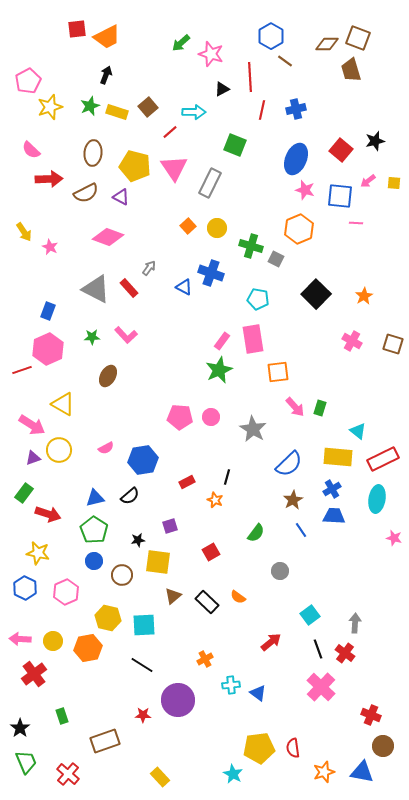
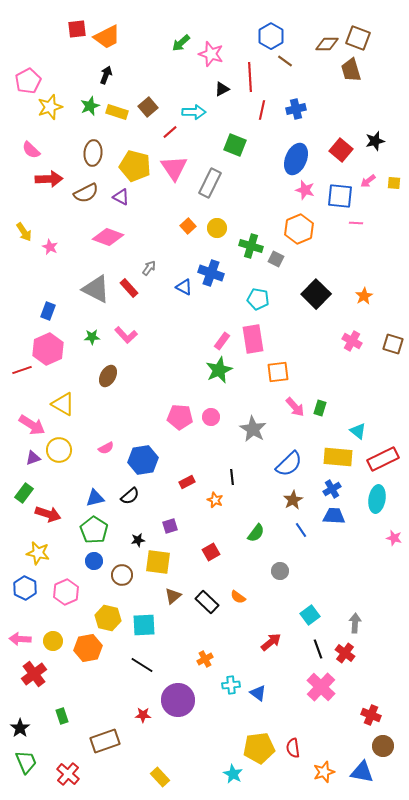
black line at (227, 477): moved 5 px right; rotated 21 degrees counterclockwise
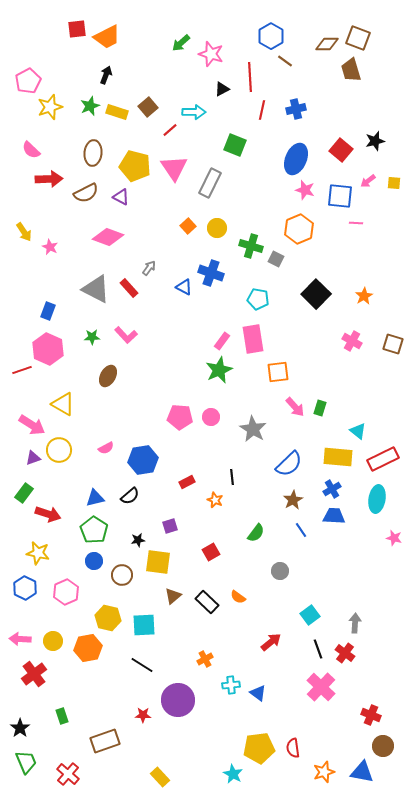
red line at (170, 132): moved 2 px up
pink hexagon at (48, 349): rotated 12 degrees counterclockwise
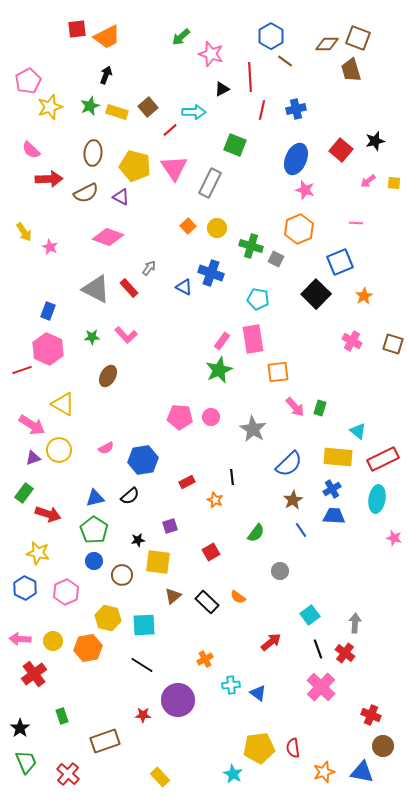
green arrow at (181, 43): moved 6 px up
blue square at (340, 196): moved 66 px down; rotated 28 degrees counterclockwise
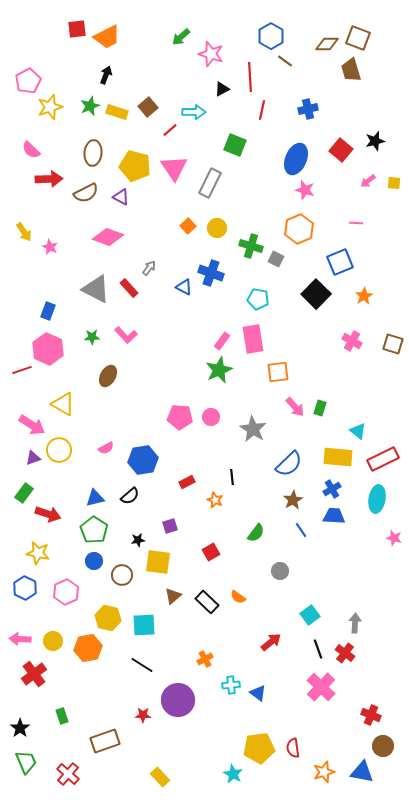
blue cross at (296, 109): moved 12 px right
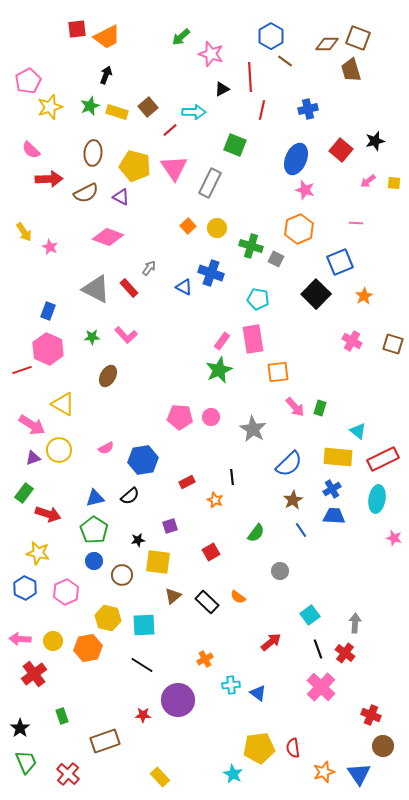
blue triangle at (362, 772): moved 3 px left, 2 px down; rotated 45 degrees clockwise
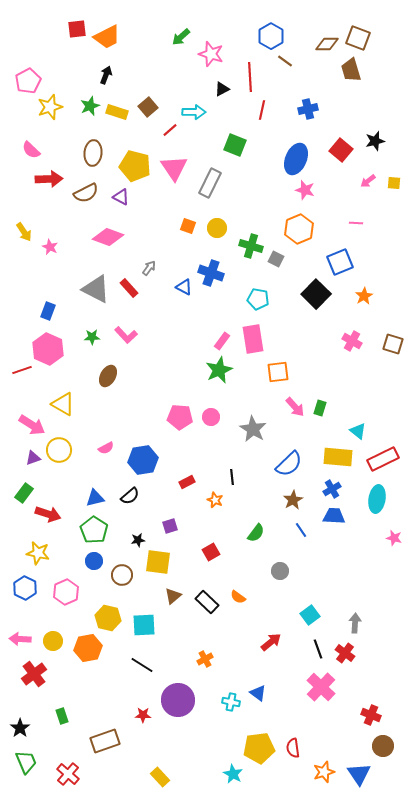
orange square at (188, 226): rotated 28 degrees counterclockwise
cyan cross at (231, 685): moved 17 px down; rotated 18 degrees clockwise
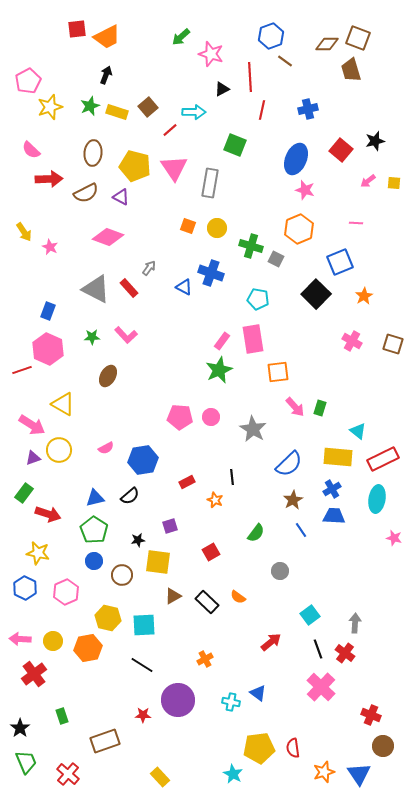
blue hexagon at (271, 36): rotated 10 degrees clockwise
gray rectangle at (210, 183): rotated 16 degrees counterclockwise
brown triangle at (173, 596): rotated 12 degrees clockwise
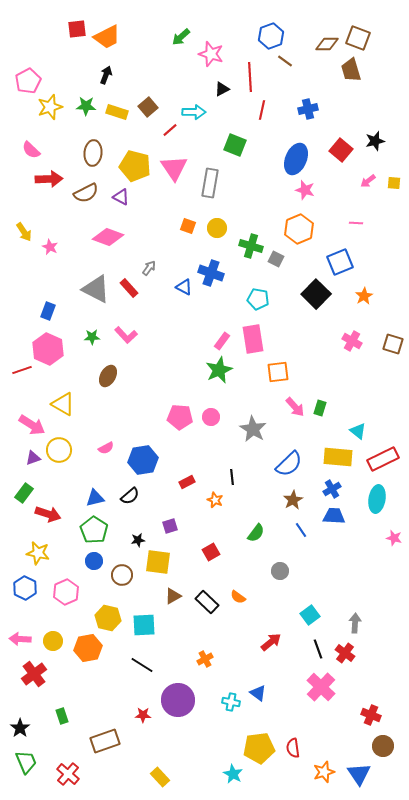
green star at (90, 106): moved 4 px left; rotated 24 degrees clockwise
